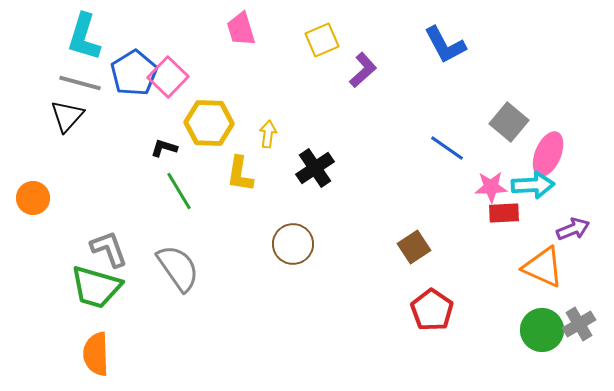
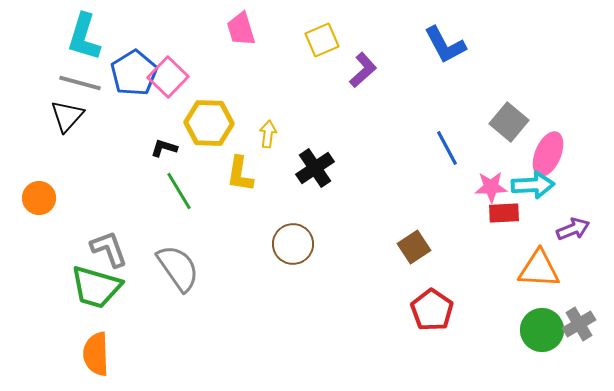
blue line: rotated 27 degrees clockwise
orange circle: moved 6 px right
orange triangle: moved 4 px left, 2 px down; rotated 21 degrees counterclockwise
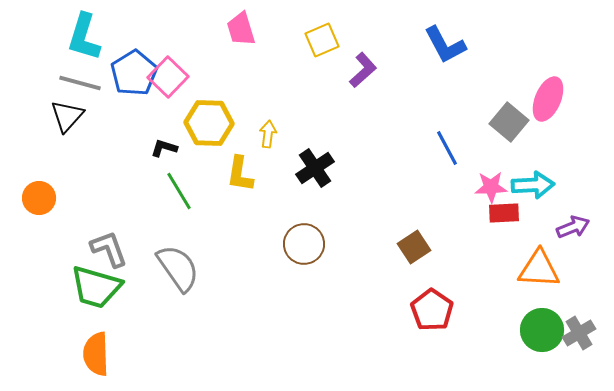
pink ellipse: moved 55 px up
purple arrow: moved 2 px up
brown circle: moved 11 px right
gray cross: moved 9 px down
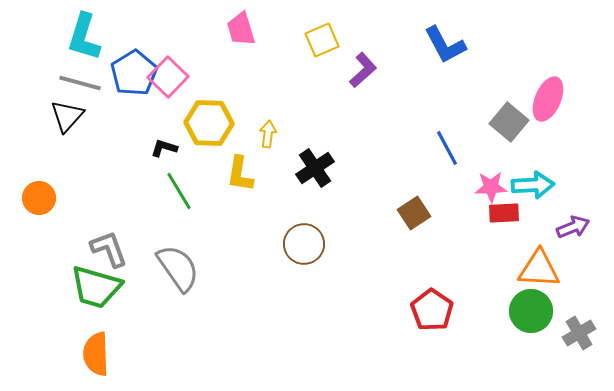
brown square: moved 34 px up
green circle: moved 11 px left, 19 px up
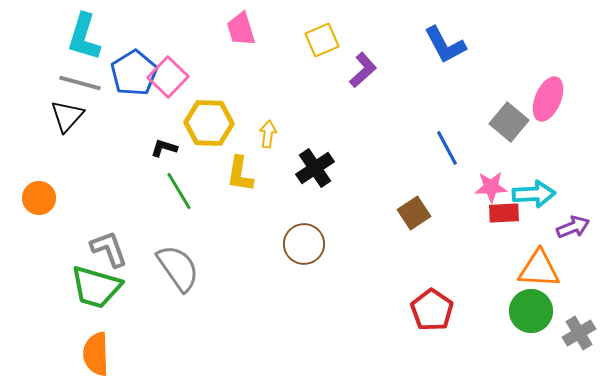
cyan arrow: moved 1 px right, 9 px down
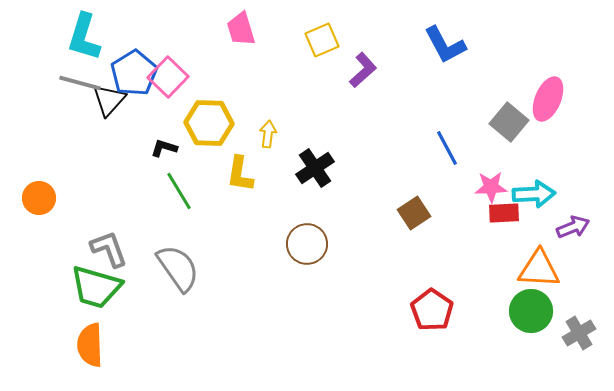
black triangle: moved 42 px right, 16 px up
brown circle: moved 3 px right
orange semicircle: moved 6 px left, 9 px up
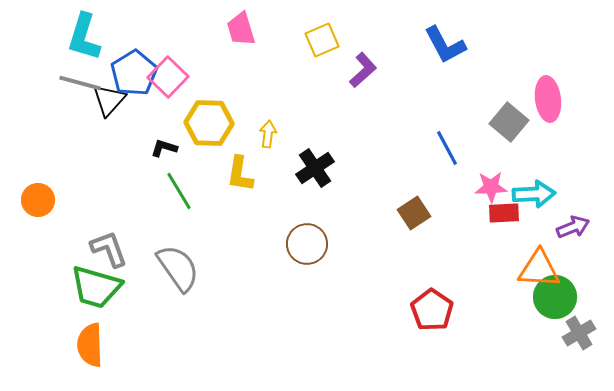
pink ellipse: rotated 30 degrees counterclockwise
orange circle: moved 1 px left, 2 px down
green circle: moved 24 px right, 14 px up
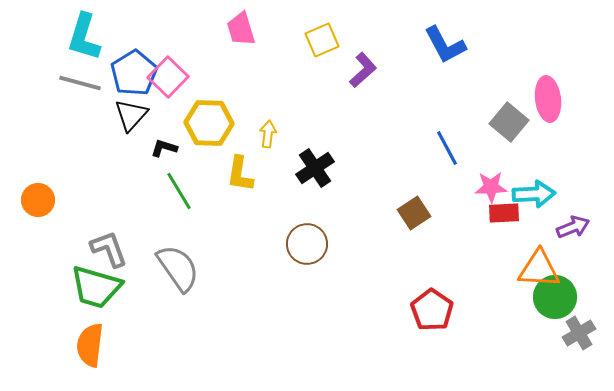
black triangle: moved 22 px right, 15 px down
orange semicircle: rotated 9 degrees clockwise
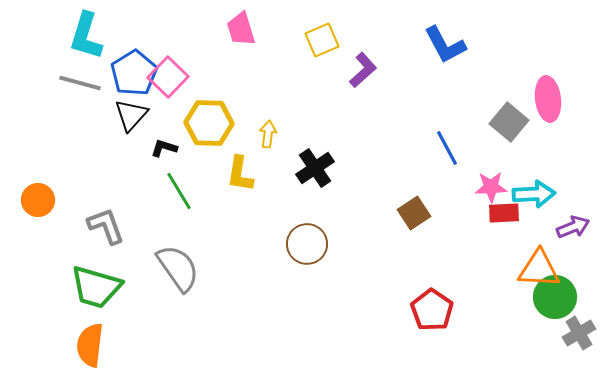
cyan L-shape: moved 2 px right, 1 px up
gray L-shape: moved 3 px left, 23 px up
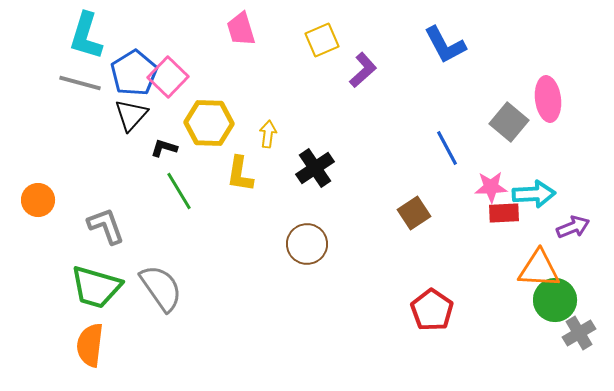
gray semicircle: moved 17 px left, 20 px down
green circle: moved 3 px down
